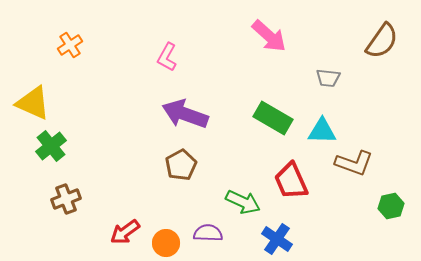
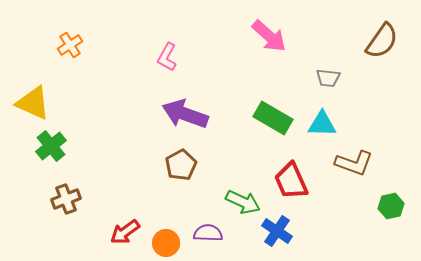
cyan triangle: moved 7 px up
blue cross: moved 8 px up
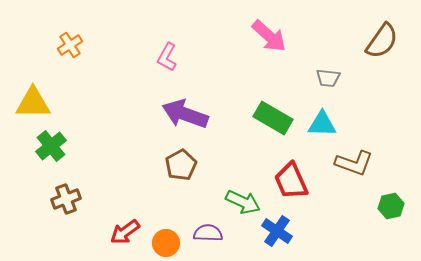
yellow triangle: rotated 24 degrees counterclockwise
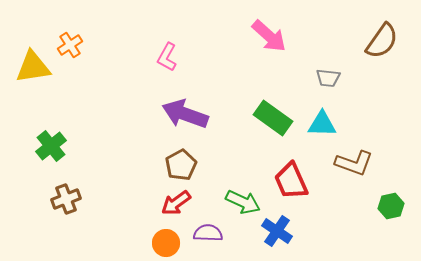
yellow triangle: moved 36 px up; rotated 9 degrees counterclockwise
green rectangle: rotated 6 degrees clockwise
red arrow: moved 51 px right, 29 px up
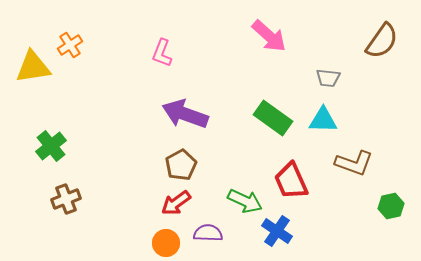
pink L-shape: moved 5 px left, 4 px up; rotated 8 degrees counterclockwise
cyan triangle: moved 1 px right, 4 px up
green arrow: moved 2 px right, 1 px up
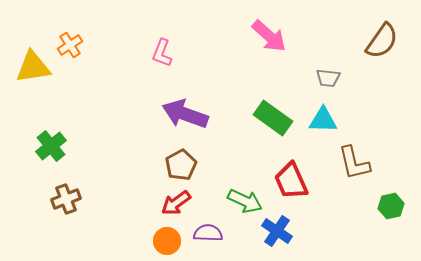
brown L-shape: rotated 57 degrees clockwise
orange circle: moved 1 px right, 2 px up
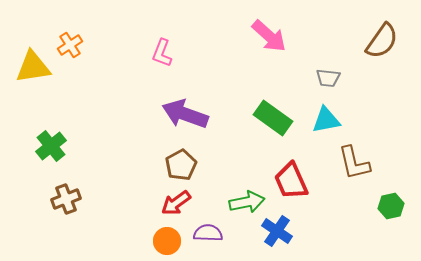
cyan triangle: moved 3 px right; rotated 12 degrees counterclockwise
green arrow: moved 2 px right, 1 px down; rotated 36 degrees counterclockwise
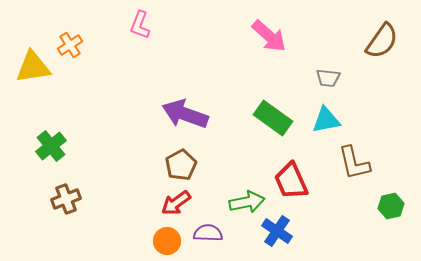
pink L-shape: moved 22 px left, 28 px up
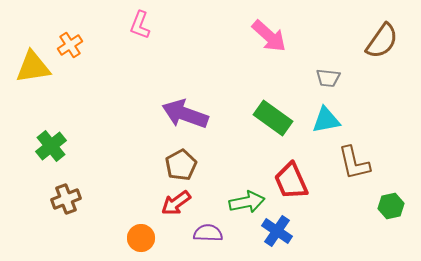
orange circle: moved 26 px left, 3 px up
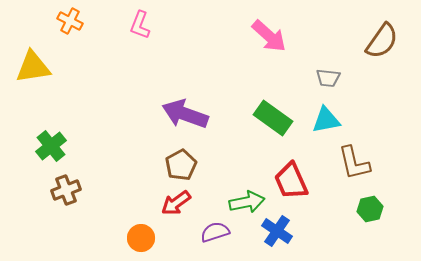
orange cross: moved 24 px up; rotated 30 degrees counterclockwise
brown cross: moved 9 px up
green hexagon: moved 21 px left, 3 px down
purple semicircle: moved 7 px right, 1 px up; rotated 20 degrees counterclockwise
